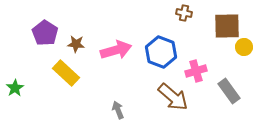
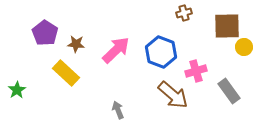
brown cross: rotated 28 degrees counterclockwise
pink arrow: rotated 28 degrees counterclockwise
green star: moved 2 px right, 2 px down
brown arrow: moved 2 px up
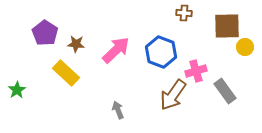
brown cross: rotated 21 degrees clockwise
yellow circle: moved 1 px right
gray rectangle: moved 4 px left
brown arrow: rotated 84 degrees clockwise
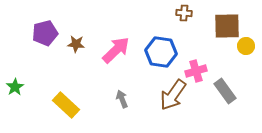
purple pentagon: rotated 25 degrees clockwise
yellow circle: moved 1 px right, 1 px up
blue hexagon: rotated 12 degrees counterclockwise
yellow rectangle: moved 32 px down
green star: moved 2 px left, 3 px up
gray arrow: moved 4 px right, 11 px up
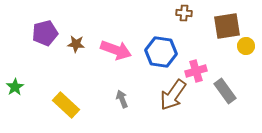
brown square: rotated 8 degrees counterclockwise
pink arrow: rotated 64 degrees clockwise
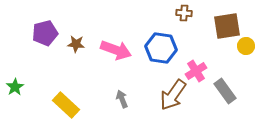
blue hexagon: moved 4 px up
pink cross: rotated 15 degrees counterclockwise
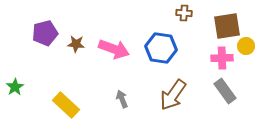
pink arrow: moved 2 px left, 1 px up
pink cross: moved 26 px right, 13 px up; rotated 30 degrees clockwise
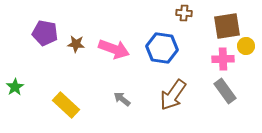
purple pentagon: rotated 25 degrees clockwise
blue hexagon: moved 1 px right
pink cross: moved 1 px right, 1 px down
gray arrow: rotated 30 degrees counterclockwise
